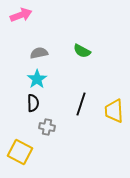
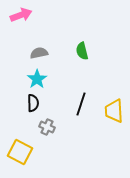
green semicircle: rotated 48 degrees clockwise
gray cross: rotated 14 degrees clockwise
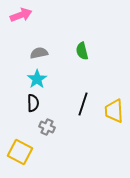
black line: moved 2 px right
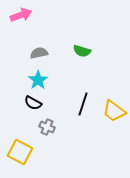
green semicircle: rotated 60 degrees counterclockwise
cyan star: moved 1 px right, 1 px down
black semicircle: rotated 120 degrees clockwise
yellow trapezoid: rotated 50 degrees counterclockwise
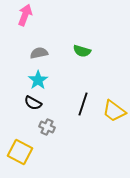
pink arrow: moved 4 px right; rotated 50 degrees counterclockwise
